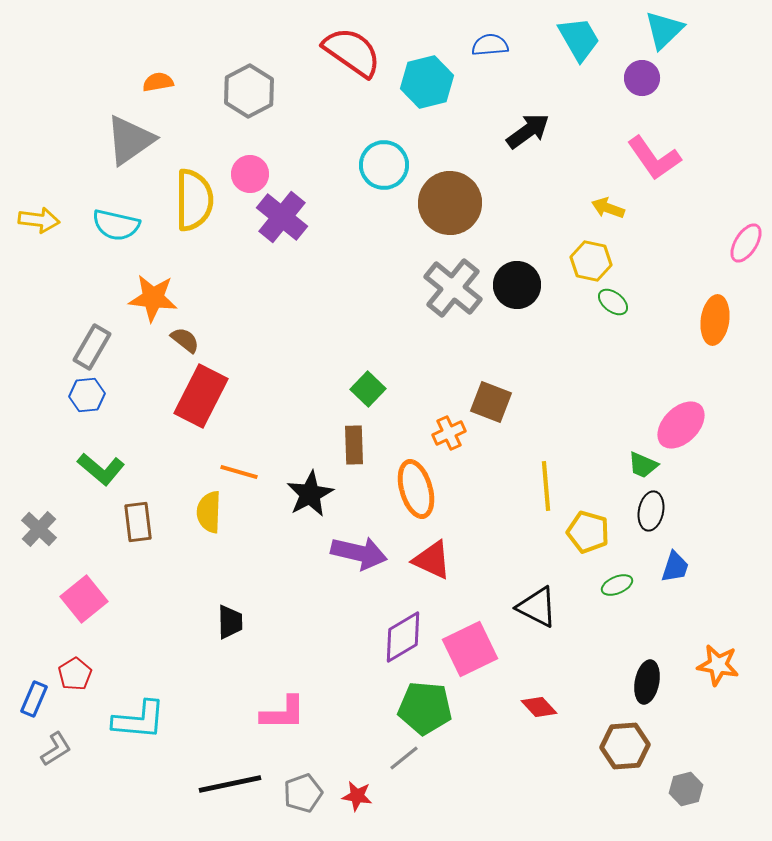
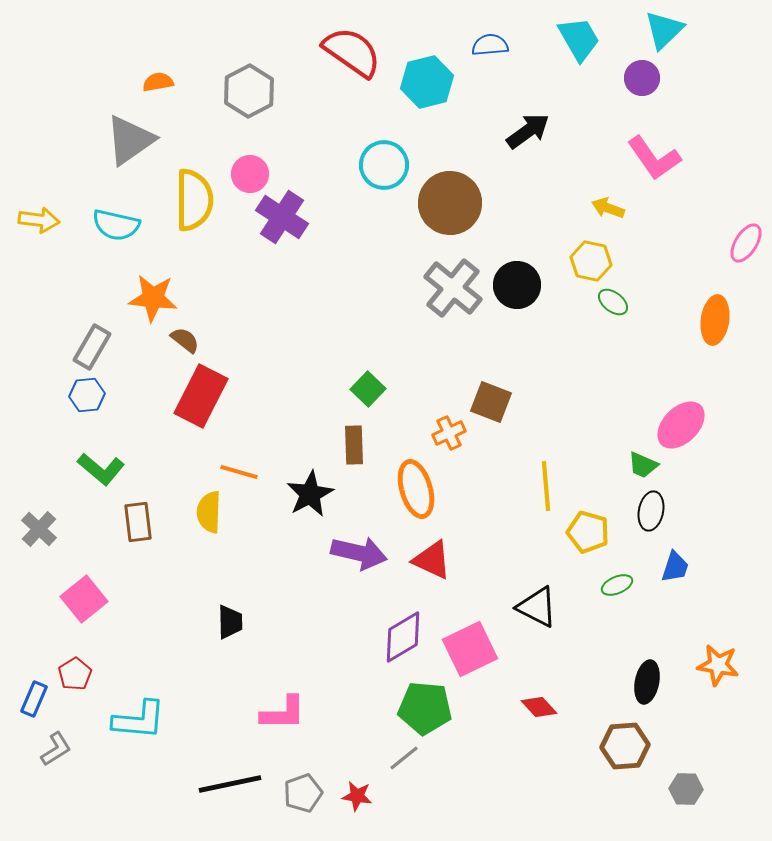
purple cross at (282, 217): rotated 6 degrees counterclockwise
gray hexagon at (686, 789): rotated 16 degrees clockwise
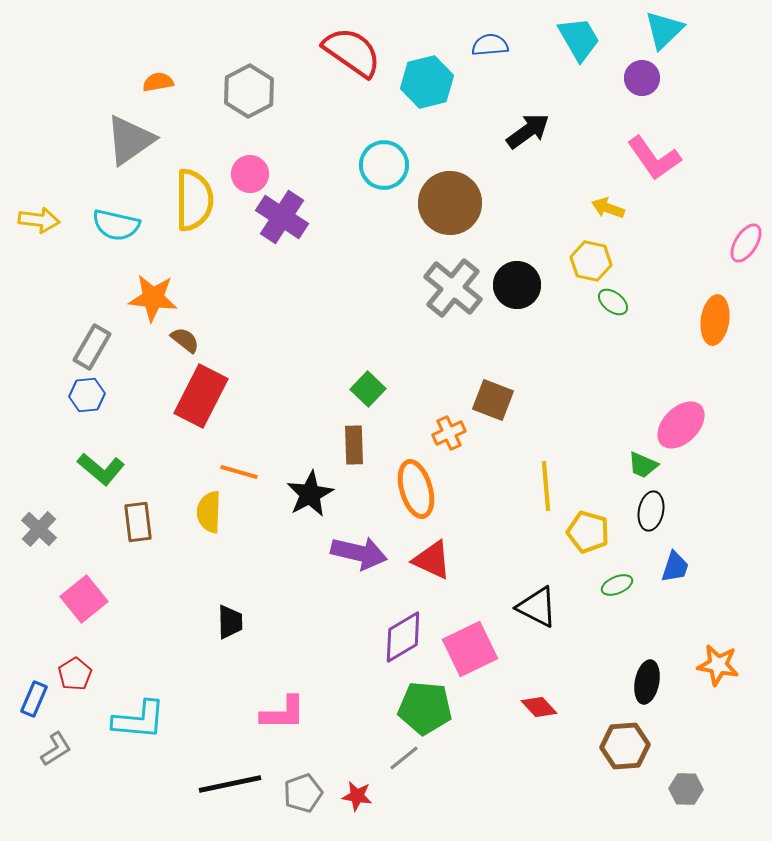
brown square at (491, 402): moved 2 px right, 2 px up
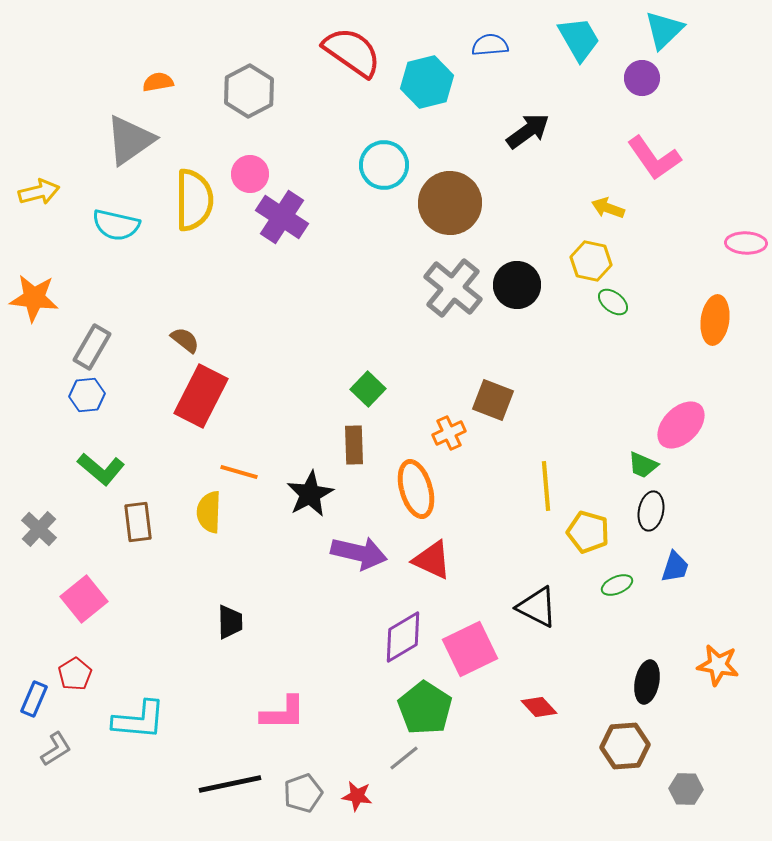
yellow arrow at (39, 220): moved 28 px up; rotated 21 degrees counterclockwise
pink ellipse at (746, 243): rotated 60 degrees clockwise
orange star at (153, 298): moved 119 px left
green pentagon at (425, 708): rotated 28 degrees clockwise
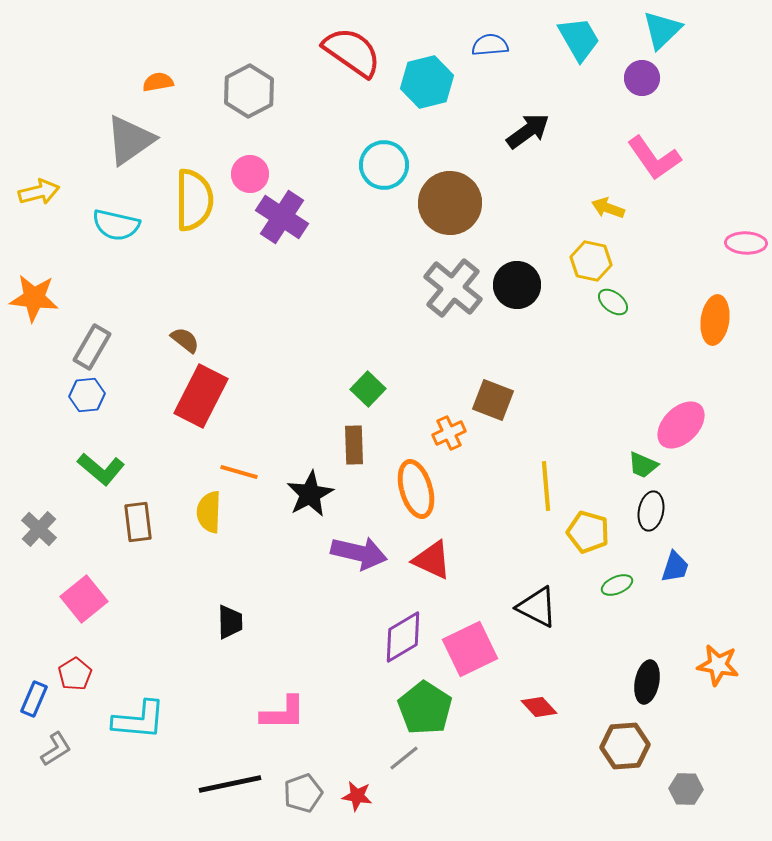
cyan triangle at (664, 30): moved 2 px left
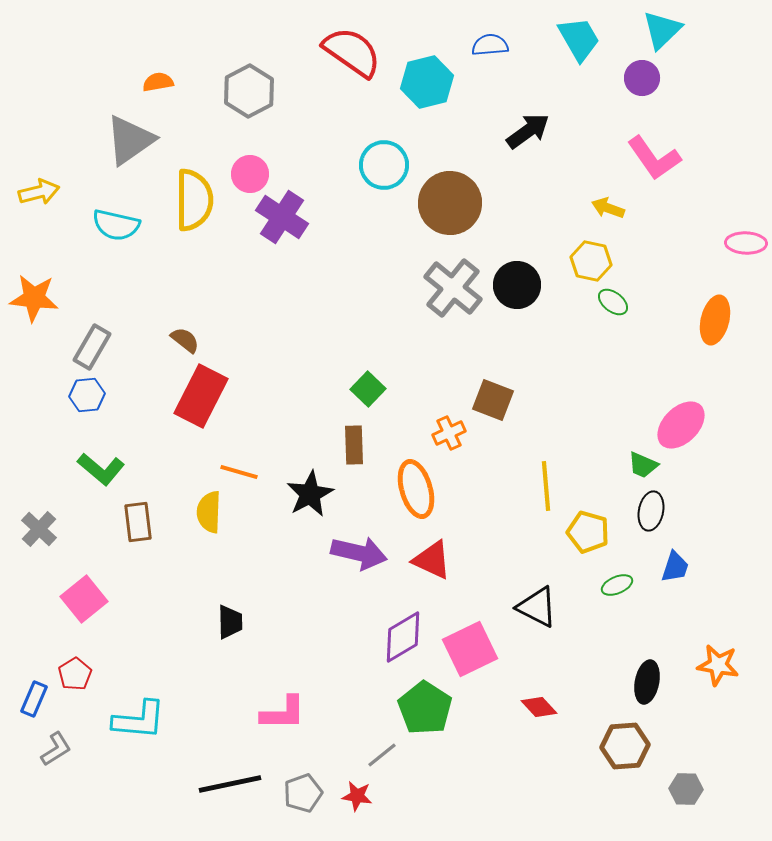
orange ellipse at (715, 320): rotated 6 degrees clockwise
gray line at (404, 758): moved 22 px left, 3 px up
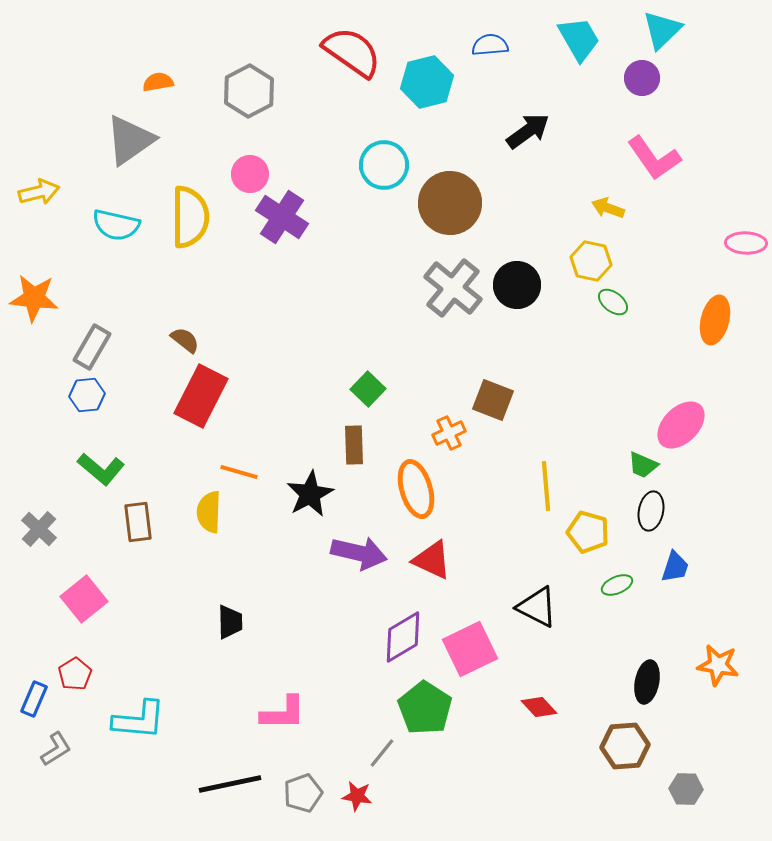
yellow semicircle at (194, 200): moved 4 px left, 17 px down
gray line at (382, 755): moved 2 px up; rotated 12 degrees counterclockwise
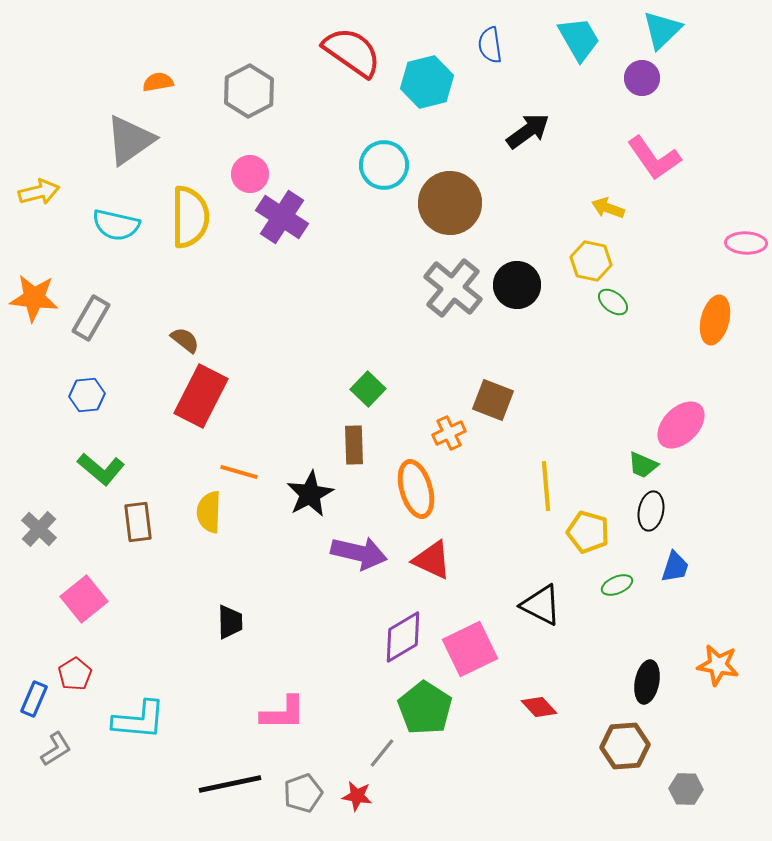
blue semicircle at (490, 45): rotated 93 degrees counterclockwise
gray rectangle at (92, 347): moved 1 px left, 29 px up
black triangle at (537, 607): moved 4 px right, 2 px up
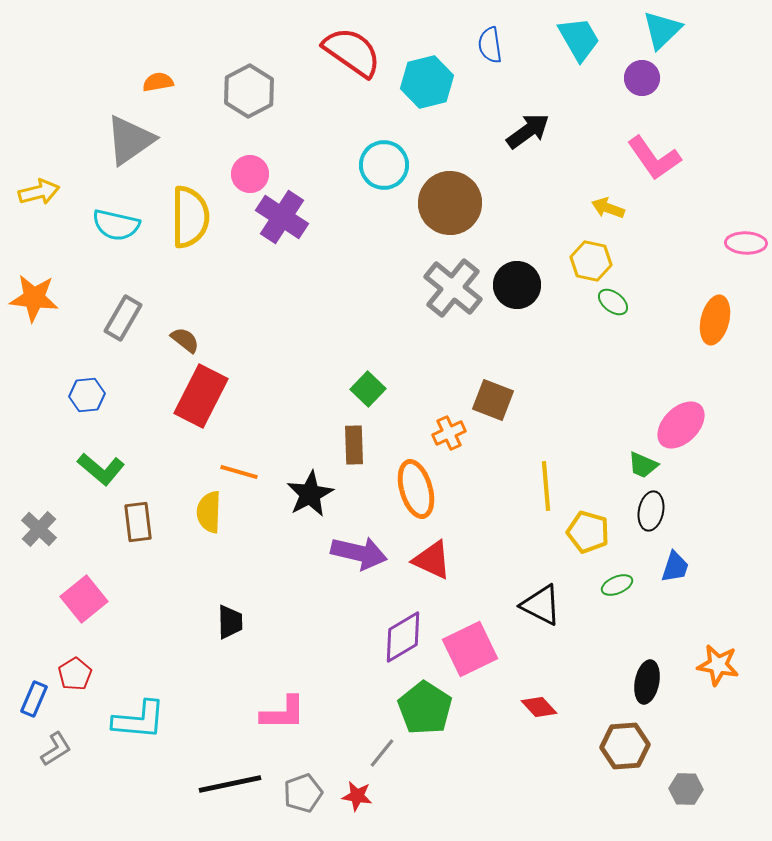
gray rectangle at (91, 318): moved 32 px right
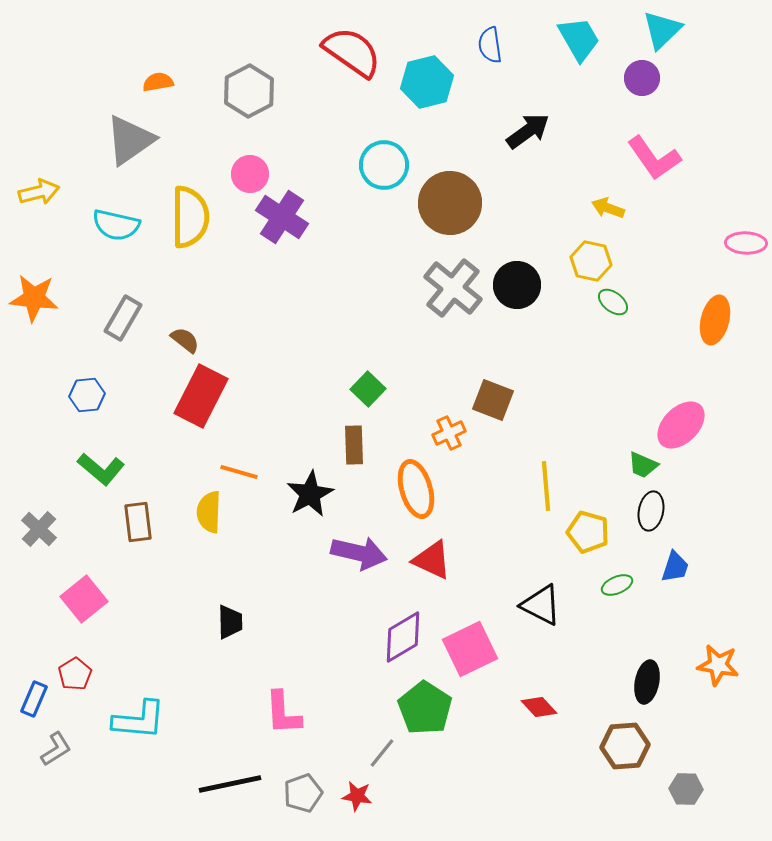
pink L-shape at (283, 713): rotated 87 degrees clockwise
